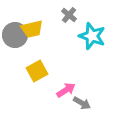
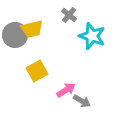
gray arrow: moved 2 px up
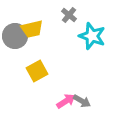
gray circle: moved 1 px down
pink arrow: moved 11 px down
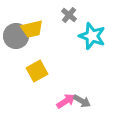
gray circle: moved 1 px right
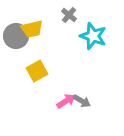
cyan star: moved 1 px right
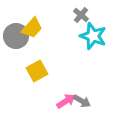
gray cross: moved 12 px right
yellow trapezoid: moved 1 px up; rotated 35 degrees counterclockwise
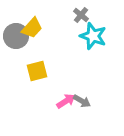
yellow square: rotated 15 degrees clockwise
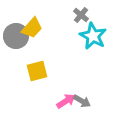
cyan star: rotated 8 degrees clockwise
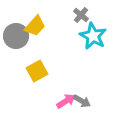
yellow trapezoid: moved 3 px right, 2 px up
yellow square: rotated 15 degrees counterclockwise
